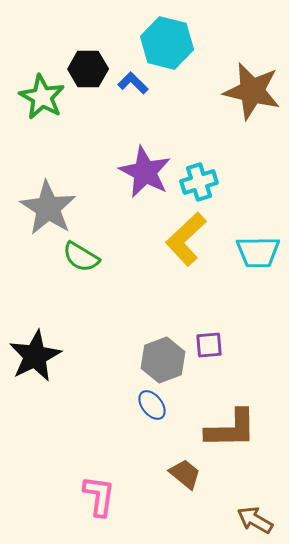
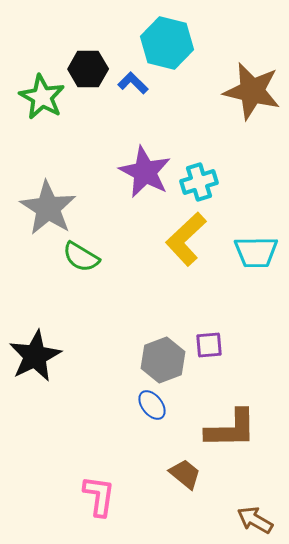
cyan trapezoid: moved 2 px left
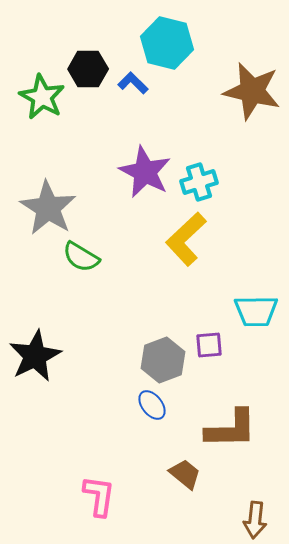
cyan trapezoid: moved 59 px down
brown arrow: rotated 114 degrees counterclockwise
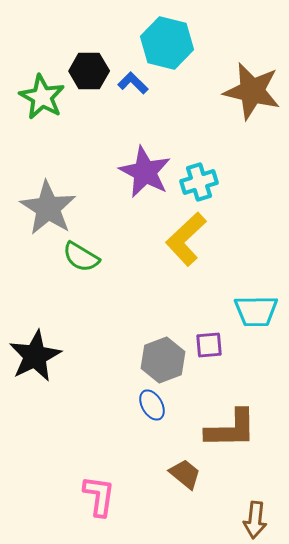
black hexagon: moved 1 px right, 2 px down
blue ellipse: rotated 8 degrees clockwise
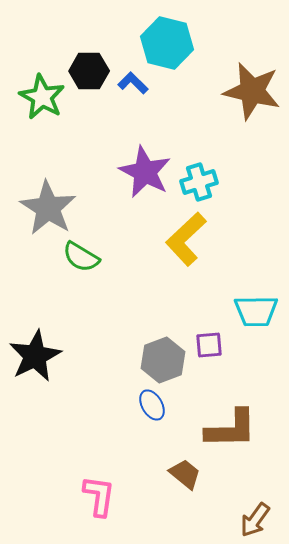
brown arrow: rotated 30 degrees clockwise
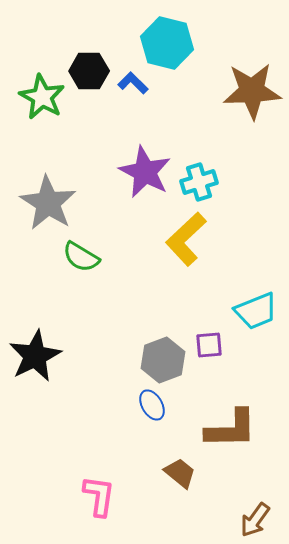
brown star: rotated 16 degrees counterclockwise
gray star: moved 5 px up
cyan trapezoid: rotated 21 degrees counterclockwise
brown trapezoid: moved 5 px left, 1 px up
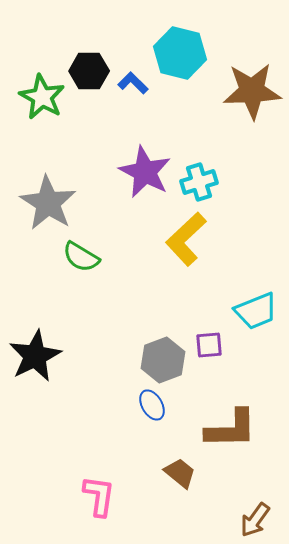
cyan hexagon: moved 13 px right, 10 px down
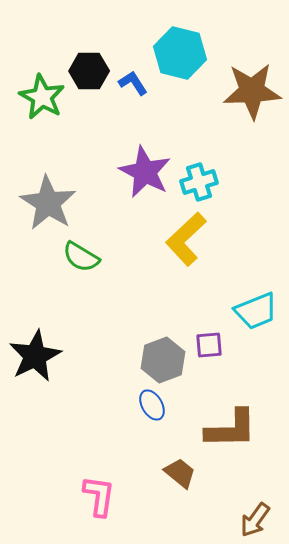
blue L-shape: rotated 12 degrees clockwise
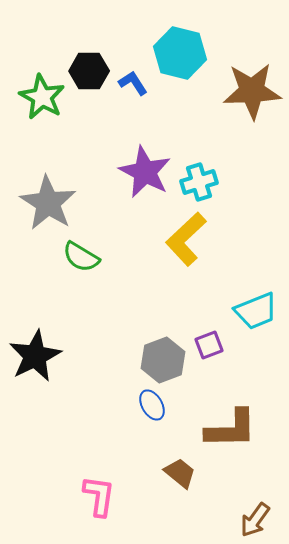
purple square: rotated 16 degrees counterclockwise
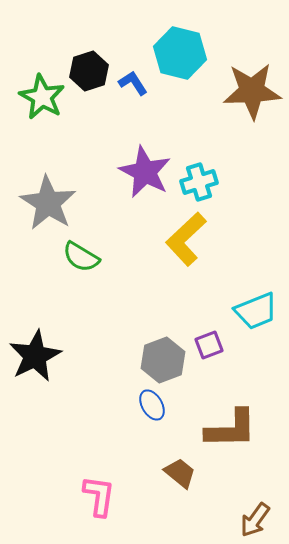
black hexagon: rotated 18 degrees counterclockwise
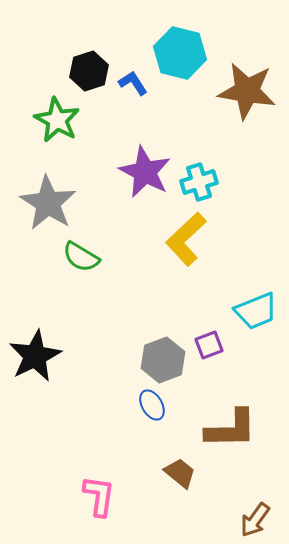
brown star: moved 5 px left; rotated 12 degrees clockwise
green star: moved 15 px right, 23 px down
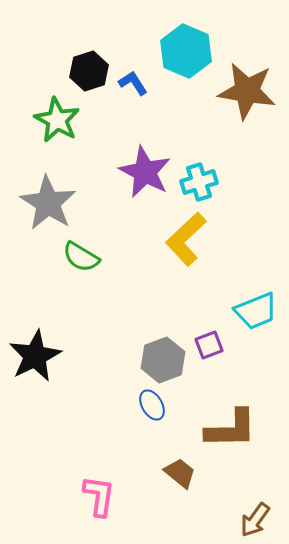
cyan hexagon: moved 6 px right, 2 px up; rotated 9 degrees clockwise
